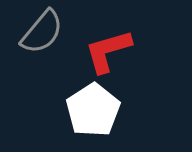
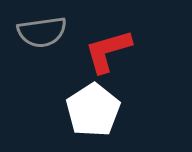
gray semicircle: rotated 42 degrees clockwise
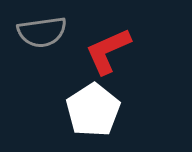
red L-shape: rotated 8 degrees counterclockwise
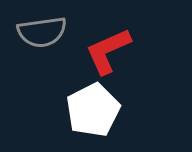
white pentagon: rotated 6 degrees clockwise
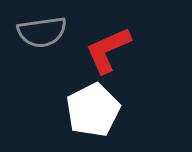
red L-shape: moved 1 px up
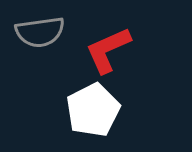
gray semicircle: moved 2 px left
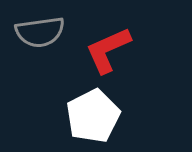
white pentagon: moved 6 px down
